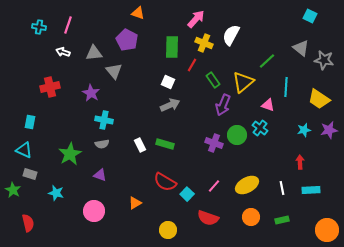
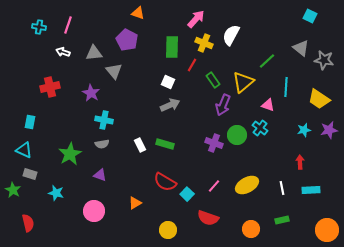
orange circle at (251, 217): moved 12 px down
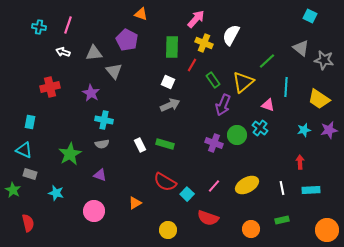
orange triangle at (138, 13): moved 3 px right, 1 px down
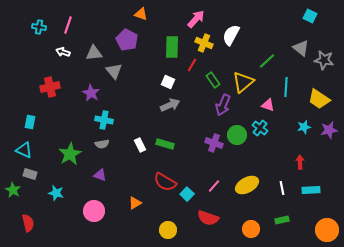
cyan star at (304, 130): moved 3 px up
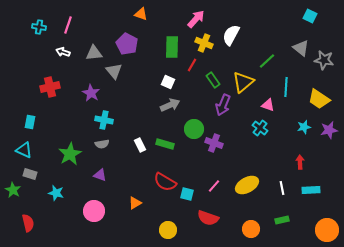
purple pentagon at (127, 40): moved 4 px down
green circle at (237, 135): moved 43 px left, 6 px up
cyan square at (187, 194): rotated 32 degrees counterclockwise
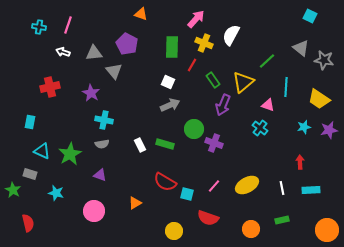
cyan triangle at (24, 150): moved 18 px right, 1 px down
yellow circle at (168, 230): moved 6 px right, 1 px down
